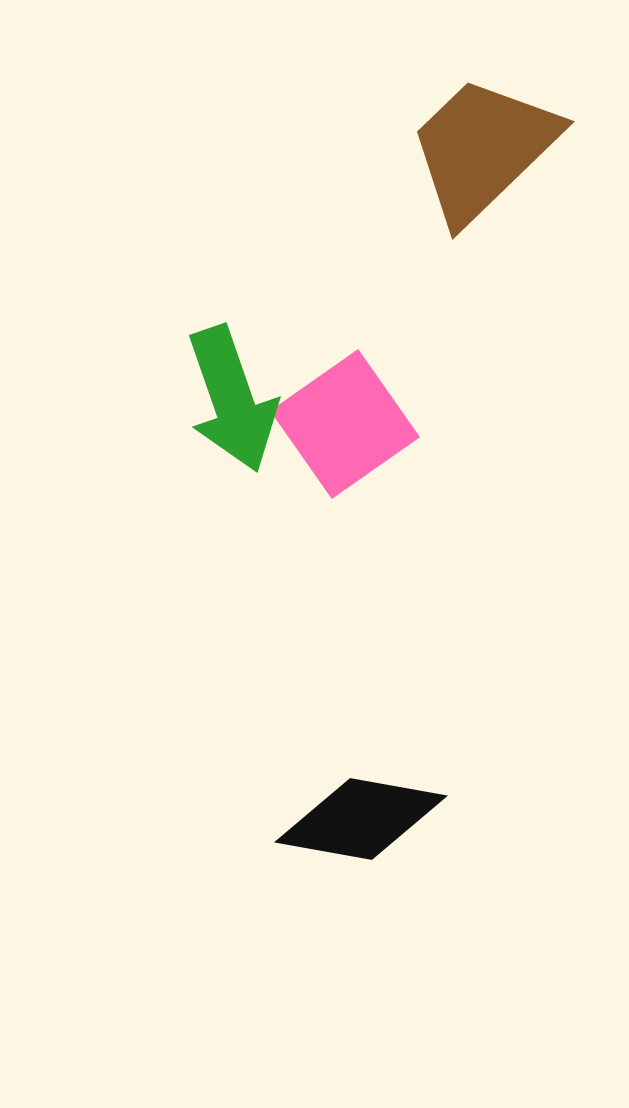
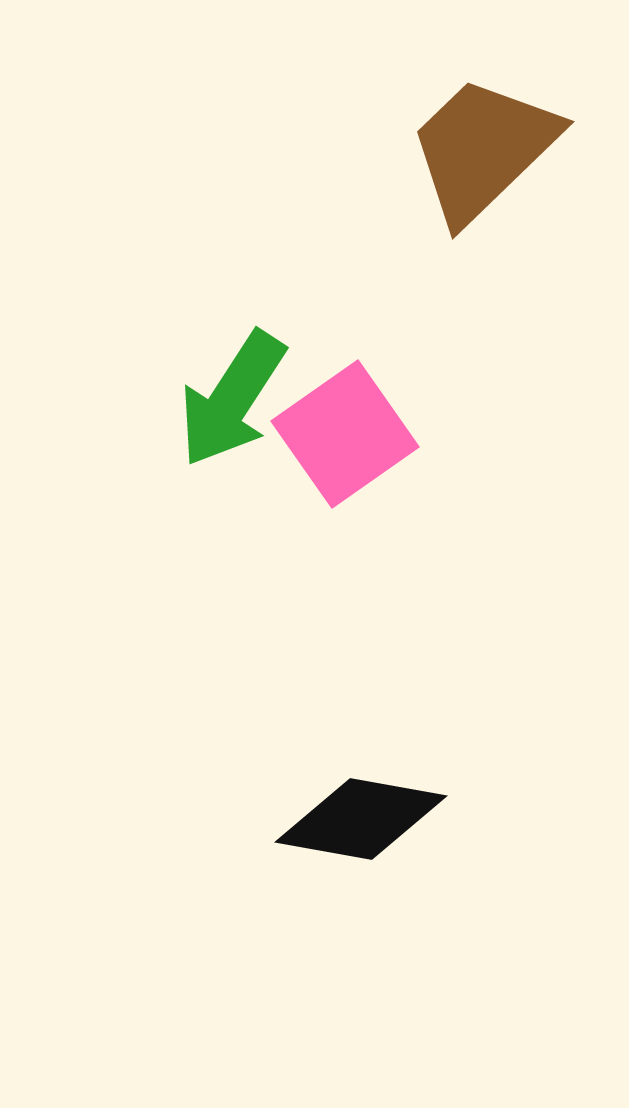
green arrow: rotated 52 degrees clockwise
pink square: moved 10 px down
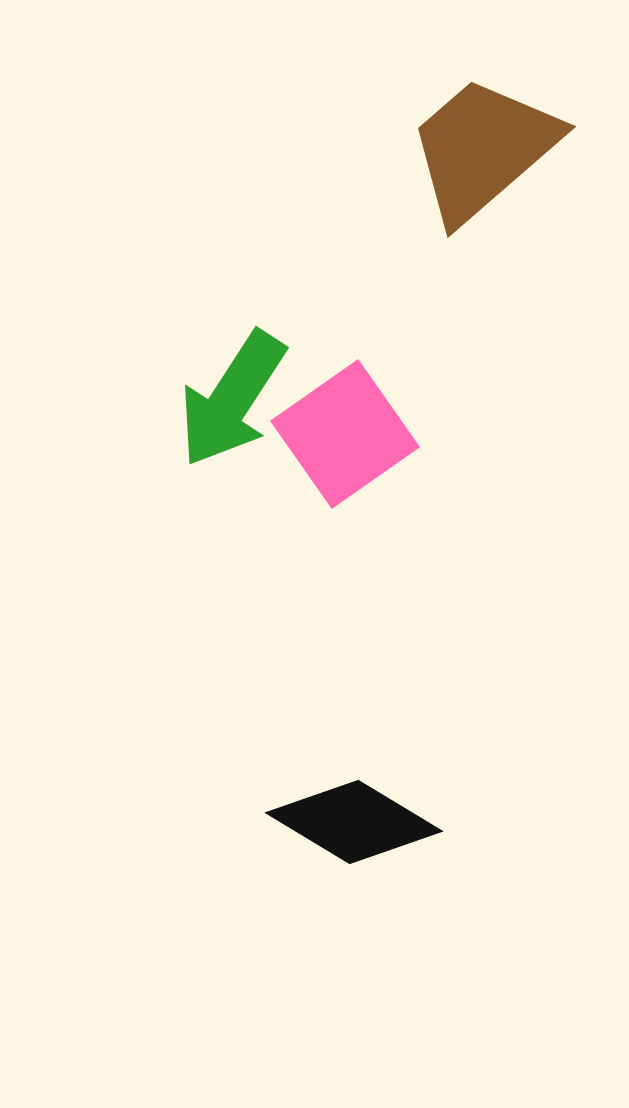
brown trapezoid: rotated 3 degrees clockwise
black diamond: moved 7 px left, 3 px down; rotated 21 degrees clockwise
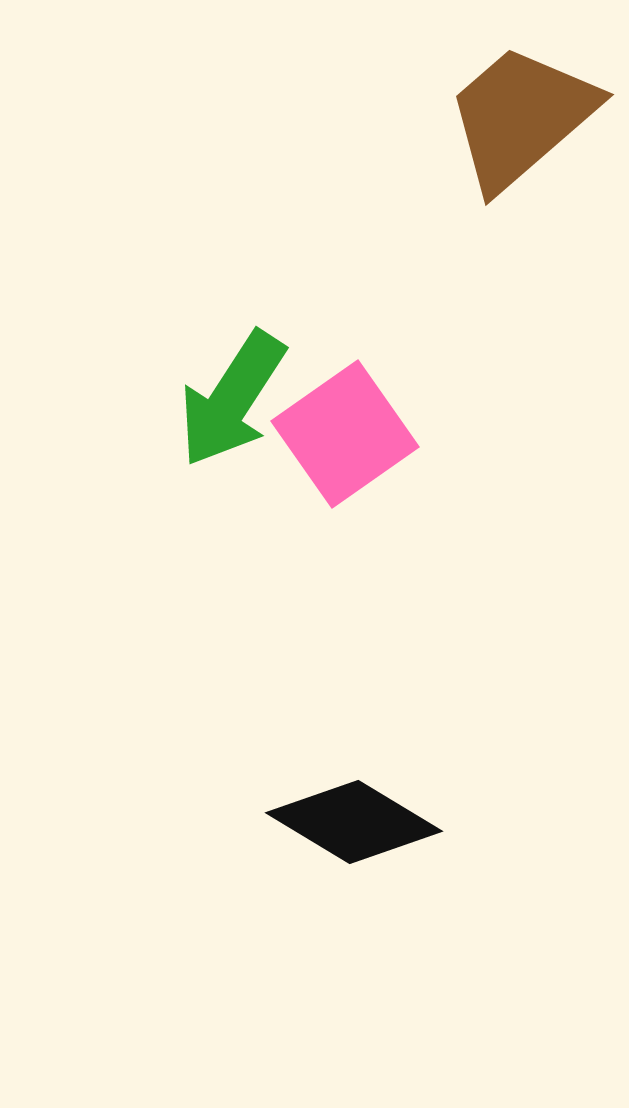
brown trapezoid: moved 38 px right, 32 px up
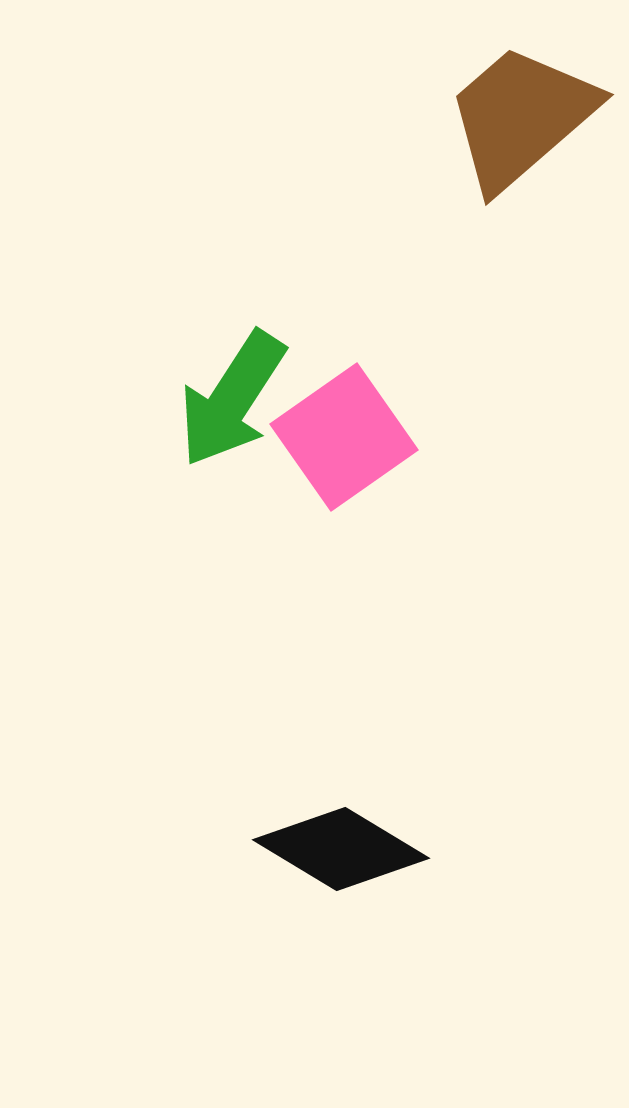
pink square: moved 1 px left, 3 px down
black diamond: moved 13 px left, 27 px down
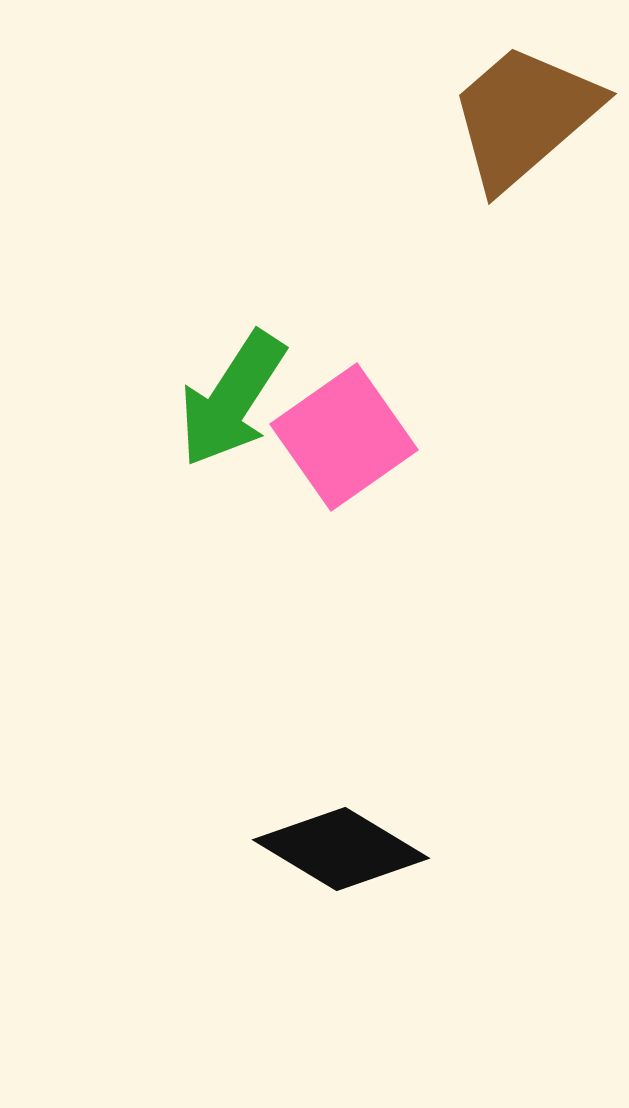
brown trapezoid: moved 3 px right, 1 px up
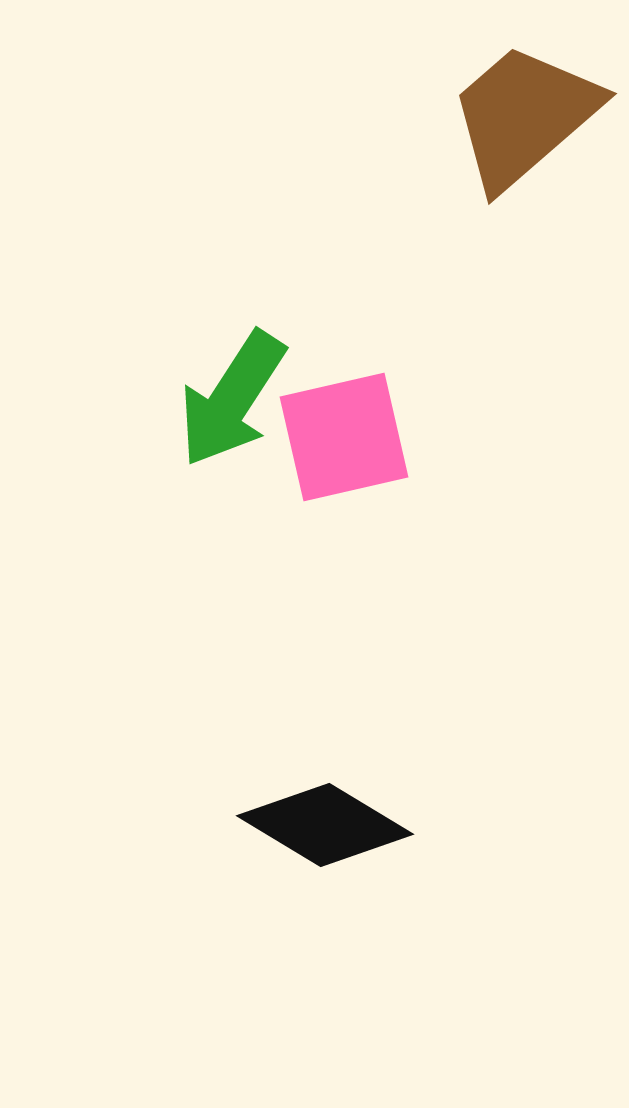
pink square: rotated 22 degrees clockwise
black diamond: moved 16 px left, 24 px up
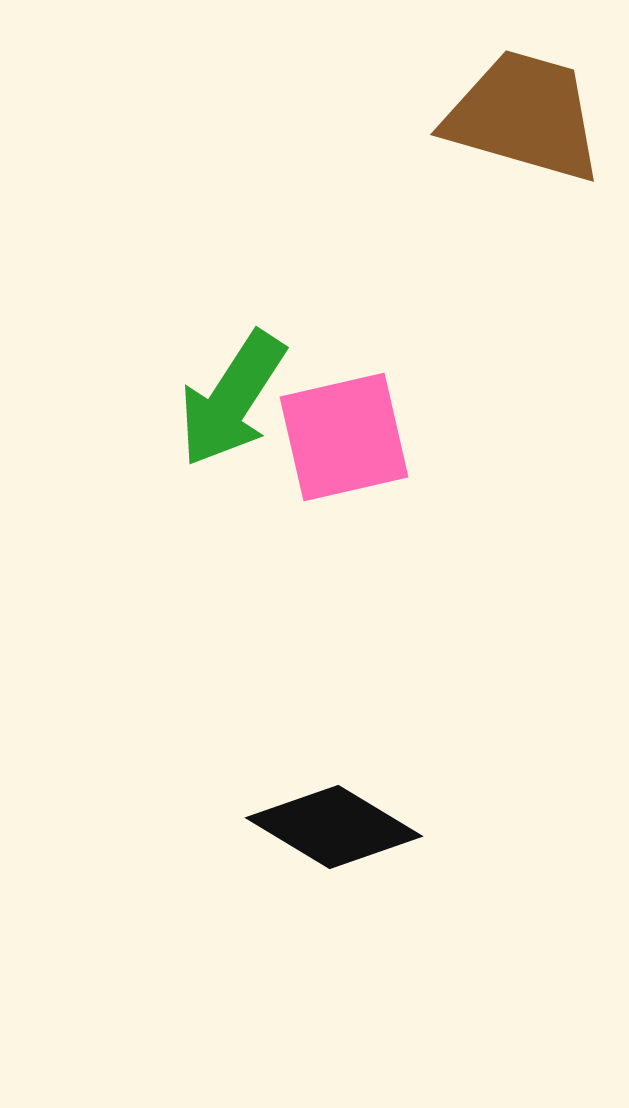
brown trapezoid: rotated 57 degrees clockwise
black diamond: moved 9 px right, 2 px down
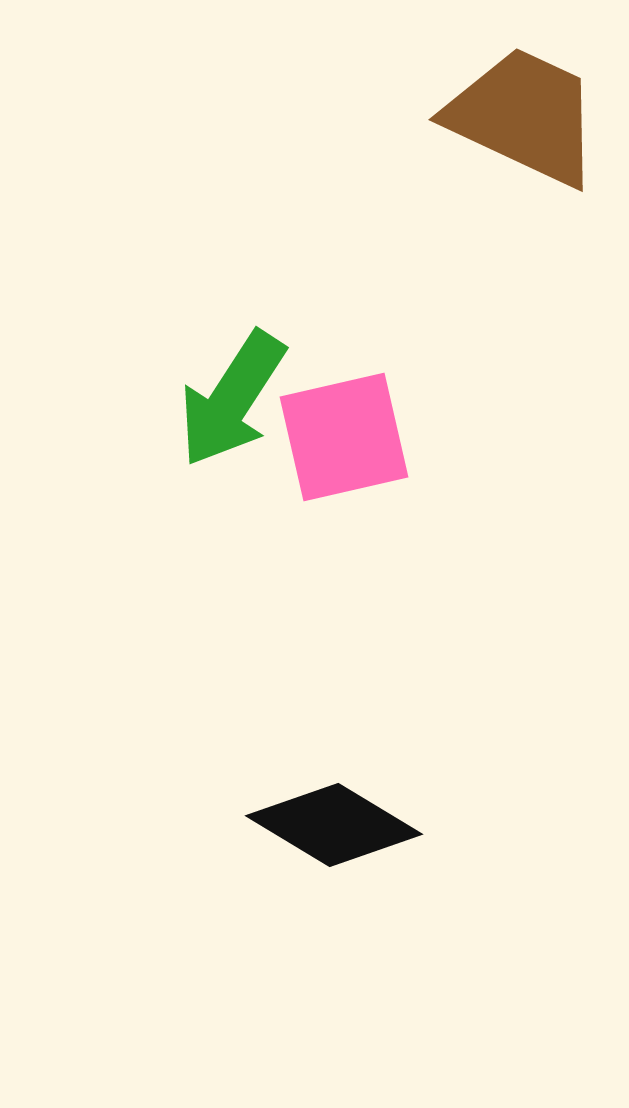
brown trapezoid: rotated 9 degrees clockwise
black diamond: moved 2 px up
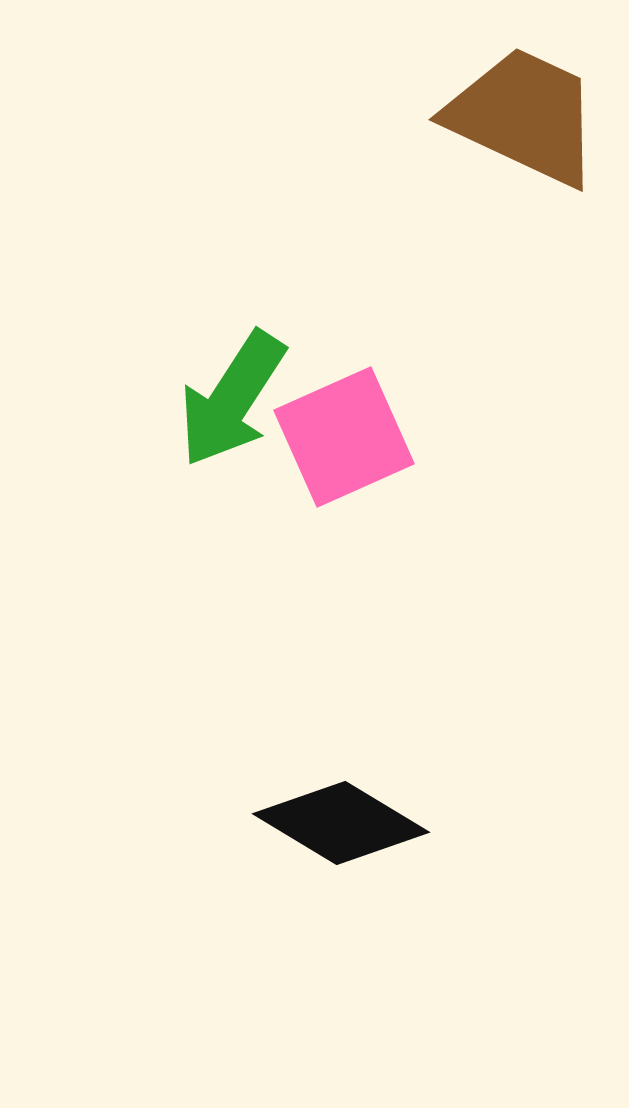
pink square: rotated 11 degrees counterclockwise
black diamond: moved 7 px right, 2 px up
